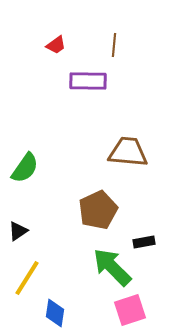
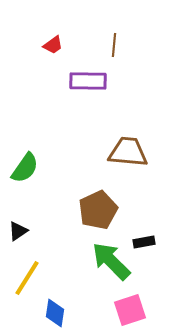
red trapezoid: moved 3 px left
green arrow: moved 1 px left, 6 px up
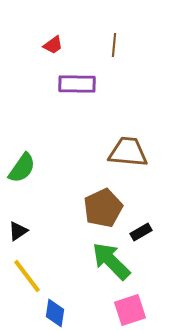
purple rectangle: moved 11 px left, 3 px down
green semicircle: moved 3 px left
brown pentagon: moved 5 px right, 2 px up
black rectangle: moved 3 px left, 10 px up; rotated 20 degrees counterclockwise
yellow line: moved 2 px up; rotated 69 degrees counterclockwise
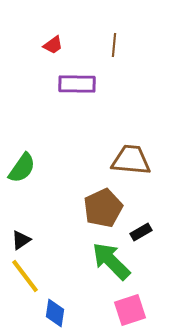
brown trapezoid: moved 3 px right, 8 px down
black triangle: moved 3 px right, 9 px down
yellow line: moved 2 px left
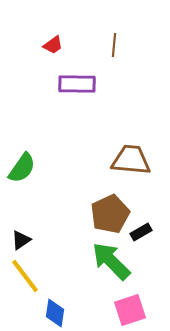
brown pentagon: moved 7 px right, 6 px down
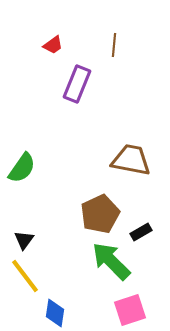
purple rectangle: rotated 69 degrees counterclockwise
brown trapezoid: rotated 6 degrees clockwise
brown pentagon: moved 10 px left
black triangle: moved 3 px right; rotated 20 degrees counterclockwise
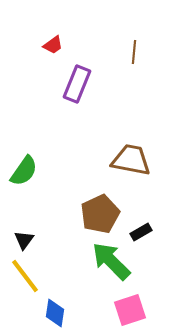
brown line: moved 20 px right, 7 px down
green semicircle: moved 2 px right, 3 px down
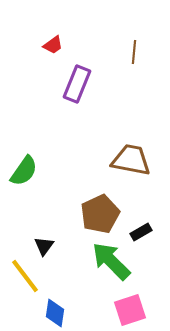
black triangle: moved 20 px right, 6 px down
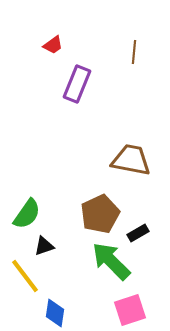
green semicircle: moved 3 px right, 43 px down
black rectangle: moved 3 px left, 1 px down
black triangle: rotated 35 degrees clockwise
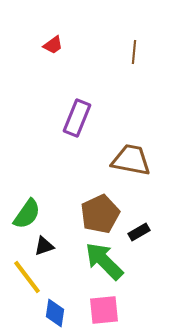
purple rectangle: moved 34 px down
black rectangle: moved 1 px right, 1 px up
green arrow: moved 7 px left
yellow line: moved 2 px right, 1 px down
pink square: moved 26 px left; rotated 12 degrees clockwise
